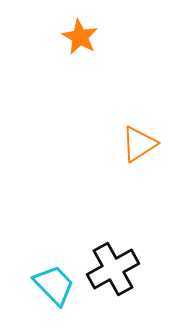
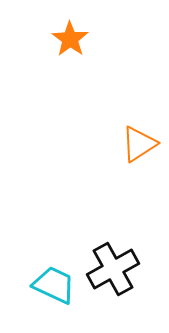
orange star: moved 10 px left, 2 px down; rotated 6 degrees clockwise
cyan trapezoid: rotated 21 degrees counterclockwise
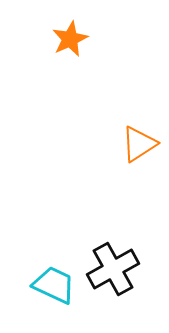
orange star: rotated 12 degrees clockwise
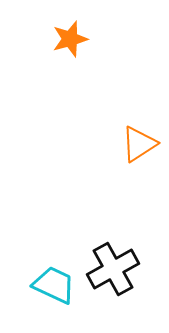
orange star: rotated 9 degrees clockwise
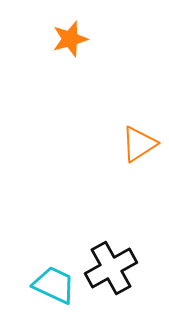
black cross: moved 2 px left, 1 px up
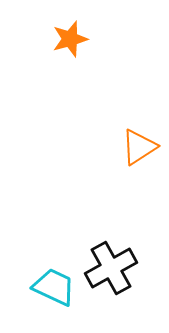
orange triangle: moved 3 px down
cyan trapezoid: moved 2 px down
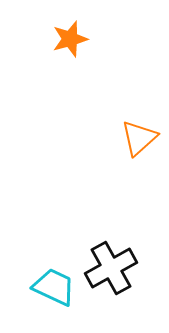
orange triangle: moved 9 px up; rotated 9 degrees counterclockwise
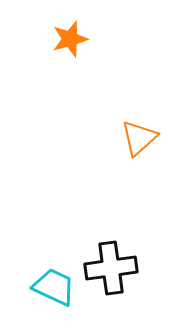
black cross: rotated 21 degrees clockwise
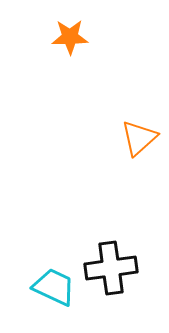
orange star: moved 2 px up; rotated 15 degrees clockwise
